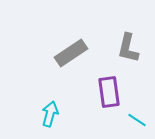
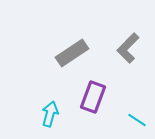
gray L-shape: rotated 32 degrees clockwise
gray rectangle: moved 1 px right
purple rectangle: moved 16 px left, 5 px down; rotated 28 degrees clockwise
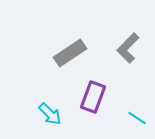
gray rectangle: moved 2 px left
cyan arrow: rotated 120 degrees clockwise
cyan line: moved 2 px up
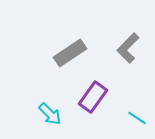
purple rectangle: rotated 16 degrees clockwise
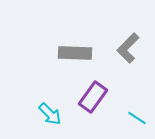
gray rectangle: moved 5 px right; rotated 36 degrees clockwise
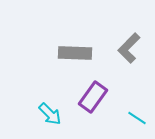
gray L-shape: moved 1 px right
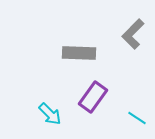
gray L-shape: moved 4 px right, 14 px up
gray rectangle: moved 4 px right
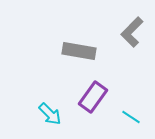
gray L-shape: moved 1 px left, 2 px up
gray rectangle: moved 2 px up; rotated 8 degrees clockwise
cyan line: moved 6 px left, 1 px up
